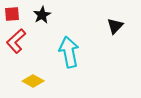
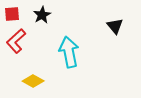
black triangle: rotated 24 degrees counterclockwise
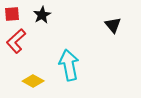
black triangle: moved 2 px left, 1 px up
cyan arrow: moved 13 px down
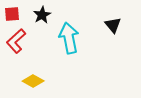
cyan arrow: moved 27 px up
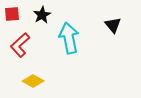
red L-shape: moved 4 px right, 4 px down
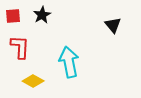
red square: moved 1 px right, 2 px down
cyan arrow: moved 24 px down
red L-shape: moved 2 px down; rotated 135 degrees clockwise
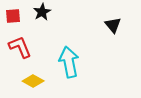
black star: moved 3 px up
red L-shape: rotated 25 degrees counterclockwise
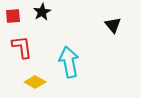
red L-shape: moved 2 px right; rotated 15 degrees clockwise
yellow diamond: moved 2 px right, 1 px down
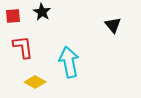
black star: rotated 12 degrees counterclockwise
red L-shape: moved 1 px right
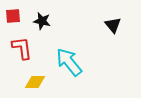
black star: moved 9 px down; rotated 18 degrees counterclockwise
red L-shape: moved 1 px left, 1 px down
cyan arrow: rotated 28 degrees counterclockwise
yellow diamond: rotated 30 degrees counterclockwise
